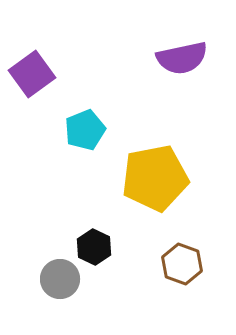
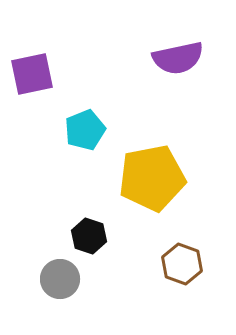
purple semicircle: moved 4 px left
purple square: rotated 24 degrees clockwise
yellow pentagon: moved 3 px left
black hexagon: moved 5 px left, 11 px up; rotated 8 degrees counterclockwise
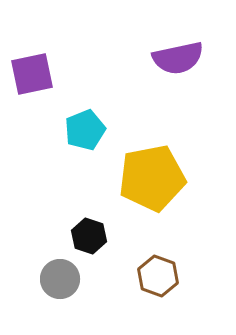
brown hexagon: moved 24 px left, 12 px down
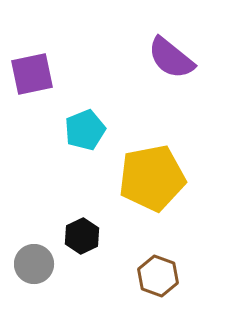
purple semicircle: moved 7 px left; rotated 51 degrees clockwise
black hexagon: moved 7 px left; rotated 16 degrees clockwise
gray circle: moved 26 px left, 15 px up
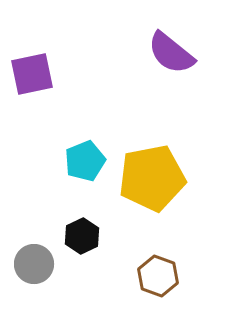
purple semicircle: moved 5 px up
cyan pentagon: moved 31 px down
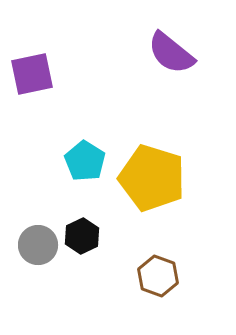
cyan pentagon: rotated 18 degrees counterclockwise
yellow pentagon: rotated 28 degrees clockwise
gray circle: moved 4 px right, 19 px up
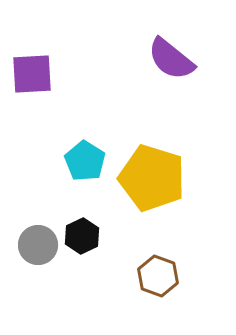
purple semicircle: moved 6 px down
purple square: rotated 9 degrees clockwise
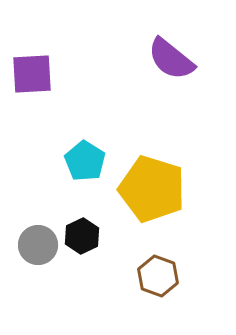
yellow pentagon: moved 11 px down
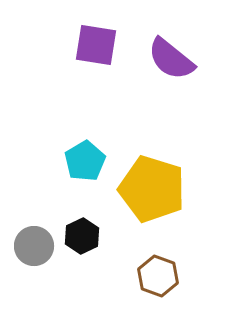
purple square: moved 64 px right, 29 px up; rotated 12 degrees clockwise
cyan pentagon: rotated 9 degrees clockwise
gray circle: moved 4 px left, 1 px down
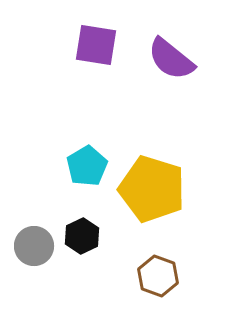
cyan pentagon: moved 2 px right, 5 px down
